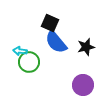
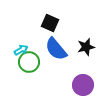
blue semicircle: moved 7 px down
cyan arrow: moved 1 px right, 1 px up; rotated 144 degrees clockwise
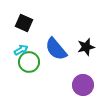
black square: moved 26 px left
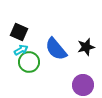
black square: moved 5 px left, 9 px down
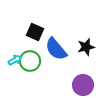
black square: moved 16 px right
cyan arrow: moved 6 px left, 10 px down
green circle: moved 1 px right, 1 px up
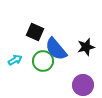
green circle: moved 13 px right
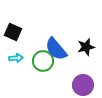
black square: moved 22 px left
cyan arrow: moved 1 px right, 2 px up; rotated 24 degrees clockwise
